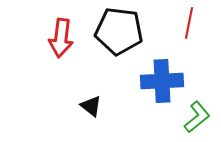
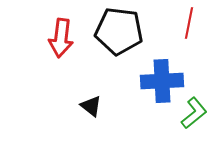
green L-shape: moved 3 px left, 4 px up
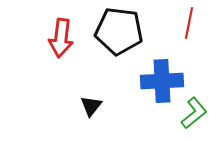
black triangle: rotated 30 degrees clockwise
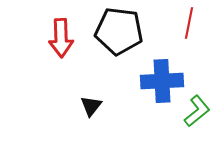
red arrow: rotated 9 degrees counterclockwise
green L-shape: moved 3 px right, 2 px up
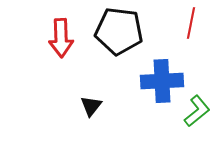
red line: moved 2 px right
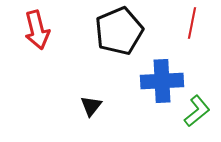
red line: moved 1 px right
black pentagon: rotated 30 degrees counterclockwise
red arrow: moved 24 px left, 8 px up; rotated 12 degrees counterclockwise
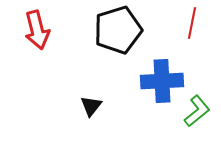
black pentagon: moved 1 px left, 1 px up; rotated 6 degrees clockwise
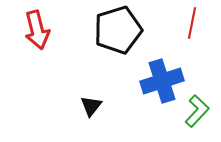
blue cross: rotated 15 degrees counterclockwise
green L-shape: rotated 8 degrees counterclockwise
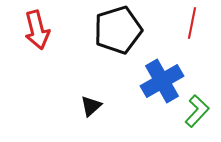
blue cross: rotated 12 degrees counterclockwise
black triangle: rotated 10 degrees clockwise
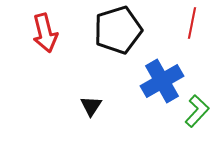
red arrow: moved 8 px right, 3 px down
black triangle: rotated 15 degrees counterclockwise
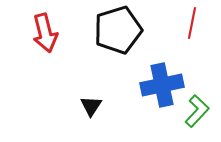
blue cross: moved 4 px down; rotated 18 degrees clockwise
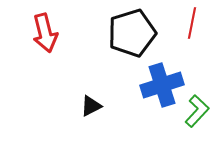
black pentagon: moved 14 px right, 3 px down
blue cross: rotated 6 degrees counterclockwise
black triangle: rotated 30 degrees clockwise
